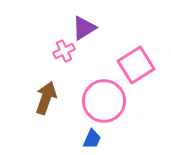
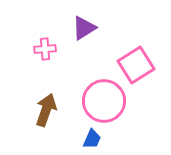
pink cross: moved 19 px left, 2 px up; rotated 20 degrees clockwise
brown arrow: moved 12 px down
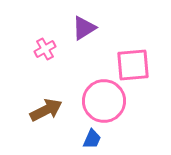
pink cross: rotated 25 degrees counterclockwise
pink square: moved 3 px left; rotated 27 degrees clockwise
brown arrow: rotated 44 degrees clockwise
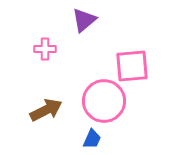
purple triangle: moved 8 px up; rotated 8 degrees counterclockwise
pink cross: rotated 30 degrees clockwise
pink square: moved 1 px left, 1 px down
